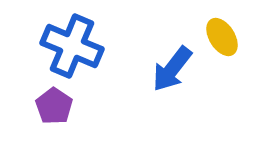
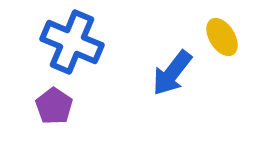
blue cross: moved 4 px up
blue arrow: moved 4 px down
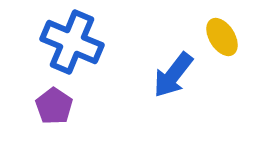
blue arrow: moved 1 px right, 2 px down
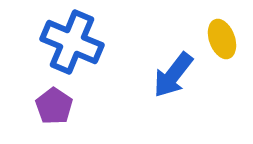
yellow ellipse: moved 2 px down; rotated 12 degrees clockwise
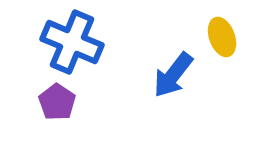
yellow ellipse: moved 2 px up
purple pentagon: moved 3 px right, 4 px up
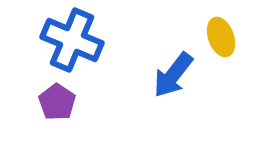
yellow ellipse: moved 1 px left
blue cross: moved 2 px up
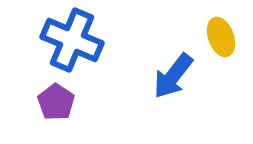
blue arrow: moved 1 px down
purple pentagon: moved 1 px left
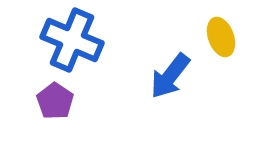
blue arrow: moved 3 px left
purple pentagon: moved 1 px left, 1 px up
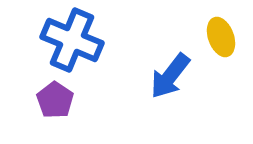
purple pentagon: moved 1 px up
